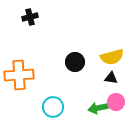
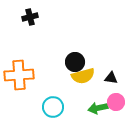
yellow semicircle: moved 29 px left, 19 px down
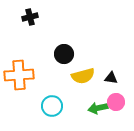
black circle: moved 11 px left, 8 px up
cyan circle: moved 1 px left, 1 px up
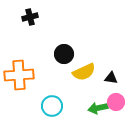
yellow semicircle: moved 1 px right, 4 px up; rotated 10 degrees counterclockwise
